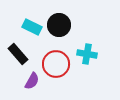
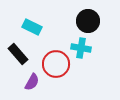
black circle: moved 29 px right, 4 px up
cyan cross: moved 6 px left, 6 px up
purple semicircle: moved 1 px down
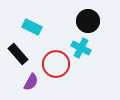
cyan cross: rotated 18 degrees clockwise
purple semicircle: moved 1 px left
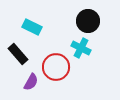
red circle: moved 3 px down
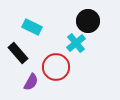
cyan cross: moved 5 px left, 5 px up; rotated 24 degrees clockwise
black rectangle: moved 1 px up
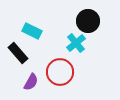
cyan rectangle: moved 4 px down
red circle: moved 4 px right, 5 px down
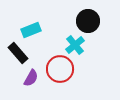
cyan rectangle: moved 1 px left, 1 px up; rotated 48 degrees counterclockwise
cyan cross: moved 1 px left, 2 px down
red circle: moved 3 px up
purple semicircle: moved 4 px up
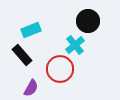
black rectangle: moved 4 px right, 2 px down
purple semicircle: moved 10 px down
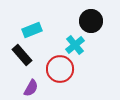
black circle: moved 3 px right
cyan rectangle: moved 1 px right
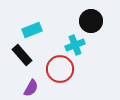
cyan cross: rotated 18 degrees clockwise
